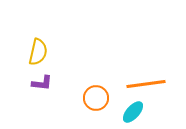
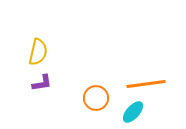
purple L-shape: rotated 15 degrees counterclockwise
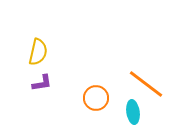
orange line: rotated 45 degrees clockwise
cyan ellipse: rotated 50 degrees counterclockwise
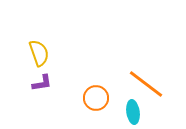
yellow semicircle: moved 1 px right, 1 px down; rotated 32 degrees counterclockwise
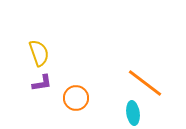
orange line: moved 1 px left, 1 px up
orange circle: moved 20 px left
cyan ellipse: moved 1 px down
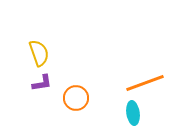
orange line: rotated 57 degrees counterclockwise
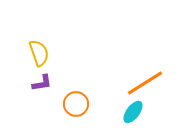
orange line: rotated 12 degrees counterclockwise
orange circle: moved 6 px down
cyan ellipse: moved 1 px up; rotated 45 degrees clockwise
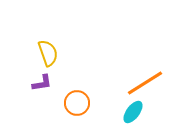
yellow semicircle: moved 9 px right
orange circle: moved 1 px right, 1 px up
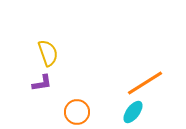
orange circle: moved 9 px down
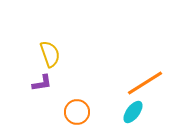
yellow semicircle: moved 2 px right, 1 px down
